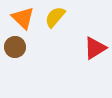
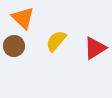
yellow semicircle: moved 1 px right, 24 px down
brown circle: moved 1 px left, 1 px up
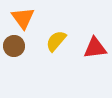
orange triangle: rotated 10 degrees clockwise
red triangle: rotated 25 degrees clockwise
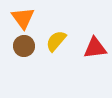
brown circle: moved 10 px right
